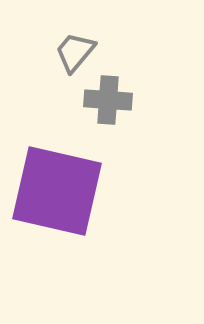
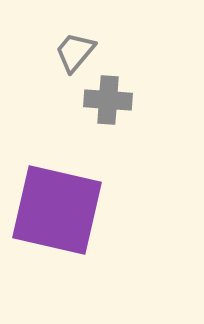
purple square: moved 19 px down
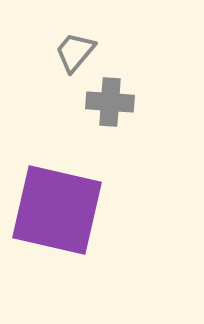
gray cross: moved 2 px right, 2 px down
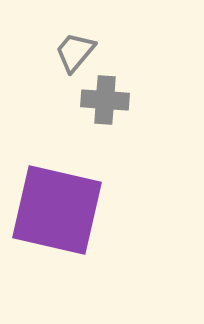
gray cross: moved 5 px left, 2 px up
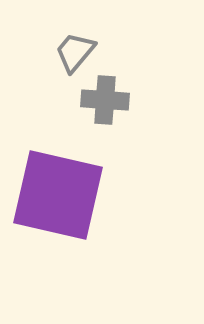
purple square: moved 1 px right, 15 px up
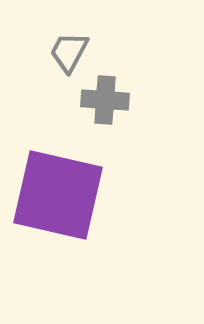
gray trapezoid: moved 6 px left; rotated 12 degrees counterclockwise
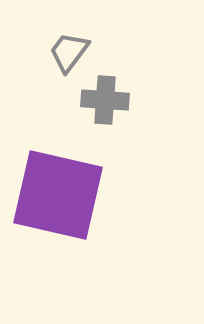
gray trapezoid: rotated 9 degrees clockwise
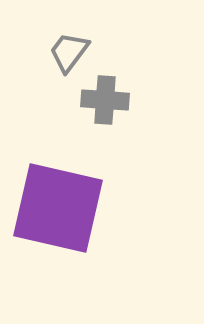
purple square: moved 13 px down
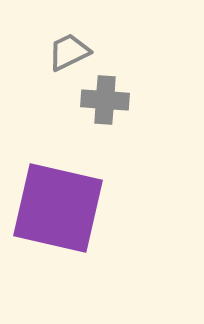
gray trapezoid: rotated 27 degrees clockwise
